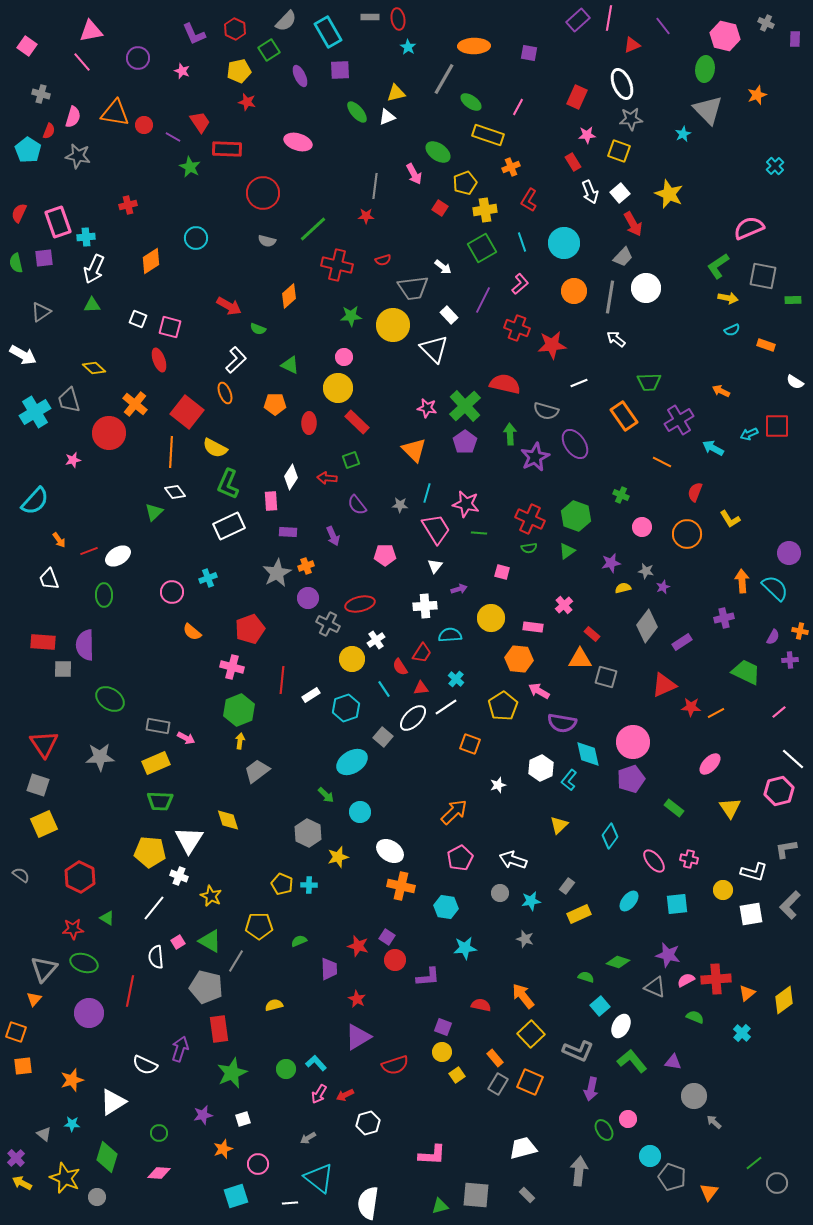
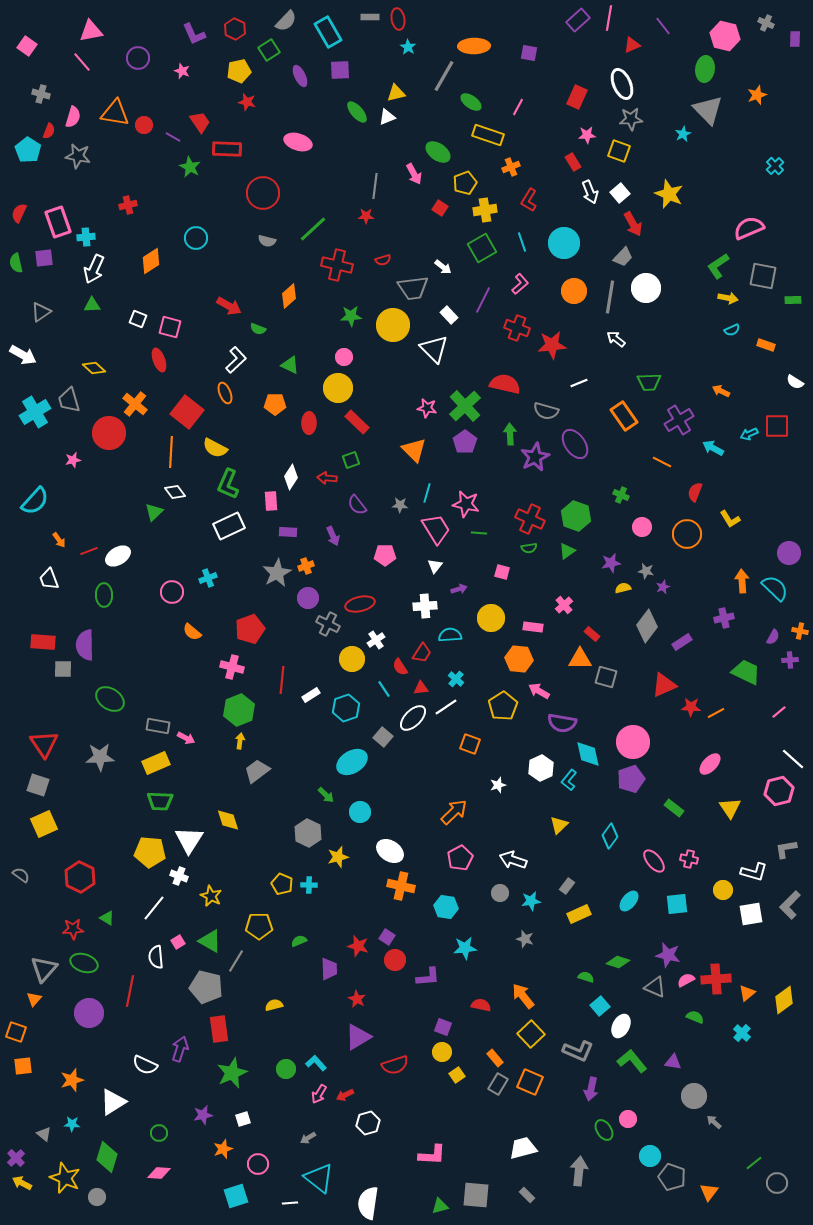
gray line at (444, 79): moved 3 px up
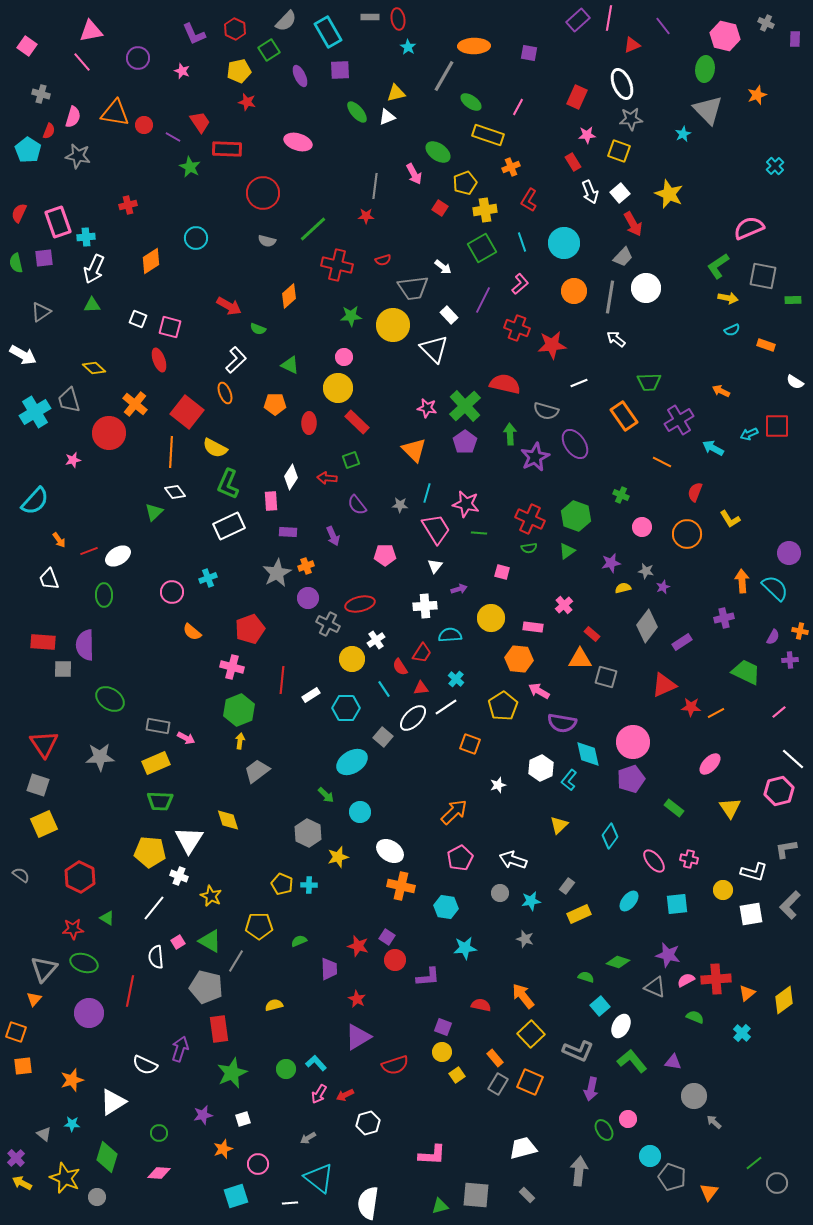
cyan hexagon at (346, 708): rotated 20 degrees clockwise
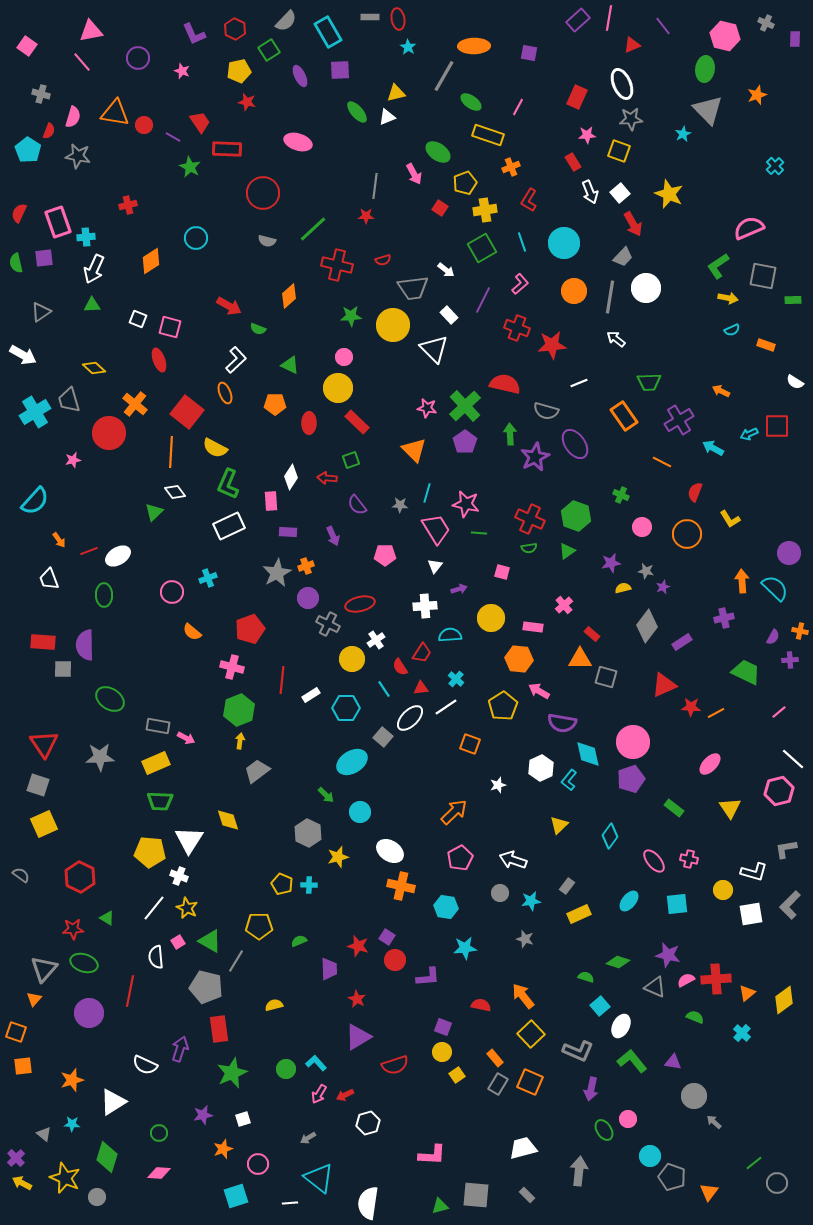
white arrow at (443, 267): moved 3 px right, 3 px down
white ellipse at (413, 718): moved 3 px left
yellow star at (211, 896): moved 24 px left, 12 px down
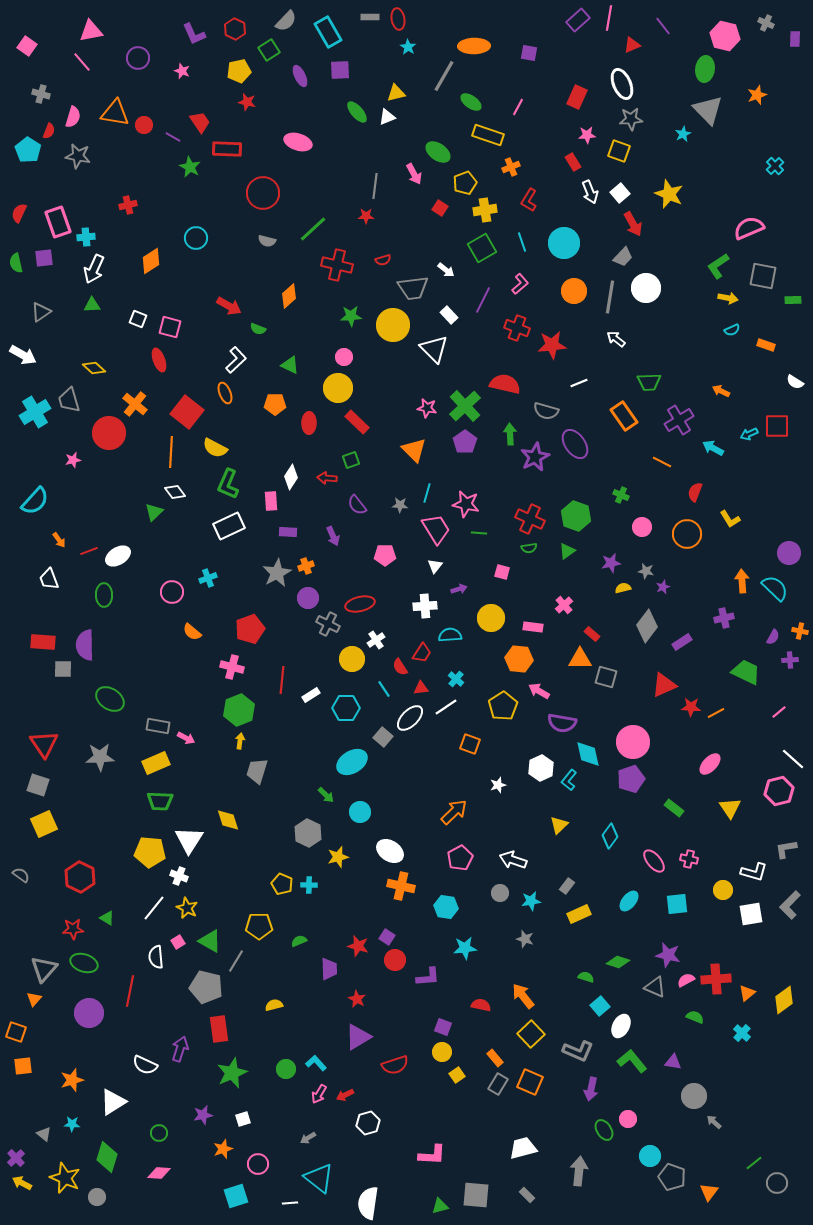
gray trapezoid at (257, 771): rotated 36 degrees counterclockwise
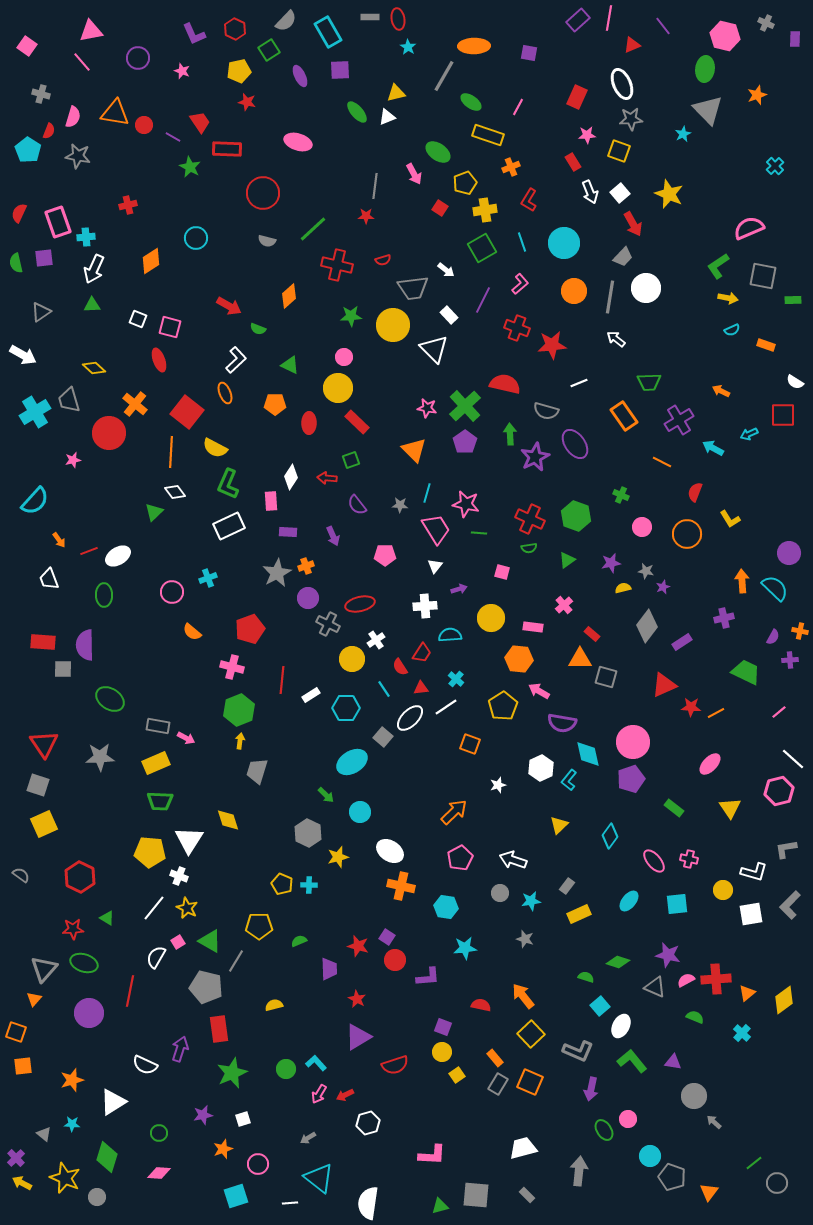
red square at (777, 426): moved 6 px right, 11 px up
green triangle at (567, 551): moved 9 px down
white semicircle at (156, 957): rotated 35 degrees clockwise
